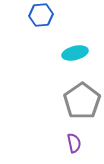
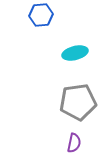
gray pentagon: moved 4 px left, 1 px down; rotated 27 degrees clockwise
purple semicircle: rotated 24 degrees clockwise
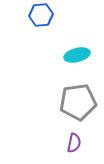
cyan ellipse: moved 2 px right, 2 px down
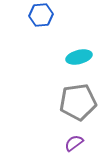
cyan ellipse: moved 2 px right, 2 px down
purple semicircle: rotated 138 degrees counterclockwise
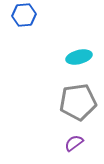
blue hexagon: moved 17 px left
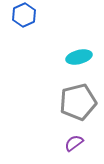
blue hexagon: rotated 20 degrees counterclockwise
gray pentagon: rotated 6 degrees counterclockwise
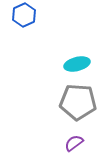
cyan ellipse: moved 2 px left, 7 px down
gray pentagon: rotated 18 degrees clockwise
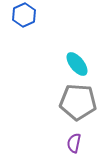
cyan ellipse: rotated 65 degrees clockwise
purple semicircle: rotated 42 degrees counterclockwise
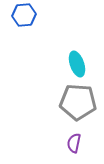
blue hexagon: rotated 20 degrees clockwise
cyan ellipse: rotated 20 degrees clockwise
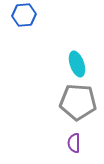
purple semicircle: rotated 12 degrees counterclockwise
